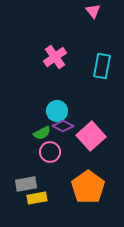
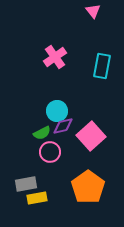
purple diamond: rotated 40 degrees counterclockwise
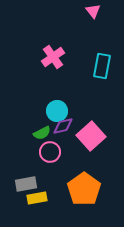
pink cross: moved 2 px left
orange pentagon: moved 4 px left, 2 px down
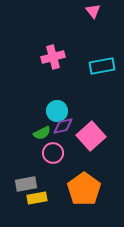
pink cross: rotated 20 degrees clockwise
cyan rectangle: rotated 70 degrees clockwise
pink circle: moved 3 px right, 1 px down
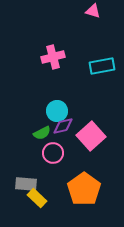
pink triangle: rotated 35 degrees counterclockwise
gray rectangle: rotated 15 degrees clockwise
yellow rectangle: rotated 54 degrees clockwise
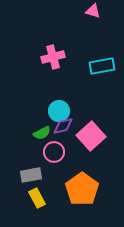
cyan circle: moved 2 px right
pink circle: moved 1 px right, 1 px up
gray rectangle: moved 5 px right, 9 px up; rotated 15 degrees counterclockwise
orange pentagon: moved 2 px left
yellow rectangle: rotated 18 degrees clockwise
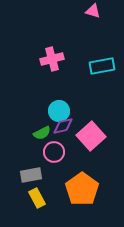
pink cross: moved 1 px left, 2 px down
